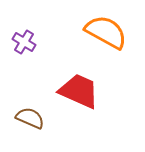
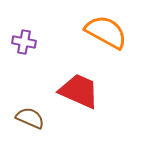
purple cross: rotated 20 degrees counterclockwise
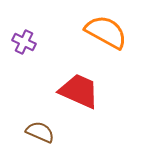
purple cross: rotated 15 degrees clockwise
brown semicircle: moved 10 px right, 14 px down
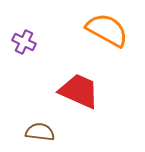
orange semicircle: moved 1 px right, 2 px up
brown semicircle: rotated 16 degrees counterclockwise
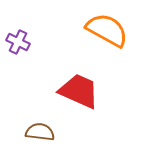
purple cross: moved 6 px left
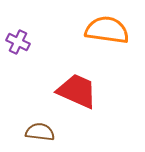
orange semicircle: rotated 21 degrees counterclockwise
red trapezoid: moved 2 px left
